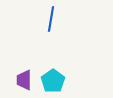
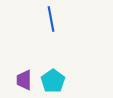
blue line: rotated 20 degrees counterclockwise
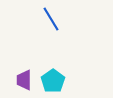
blue line: rotated 20 degrees counterclockwise
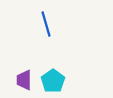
blue line: moved 5 px left, 5 px down; rotated 15 degrees clockwise
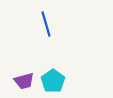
purple trapezoid: moved 1 px down; rotated 105 degrees counterclockwise
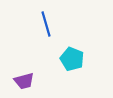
cyan pentagon: moved 19 px right, 22 px up; rotated 15 degrees counterclockwise
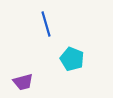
purple trapezoid: moved 1 px left, 1 px down
